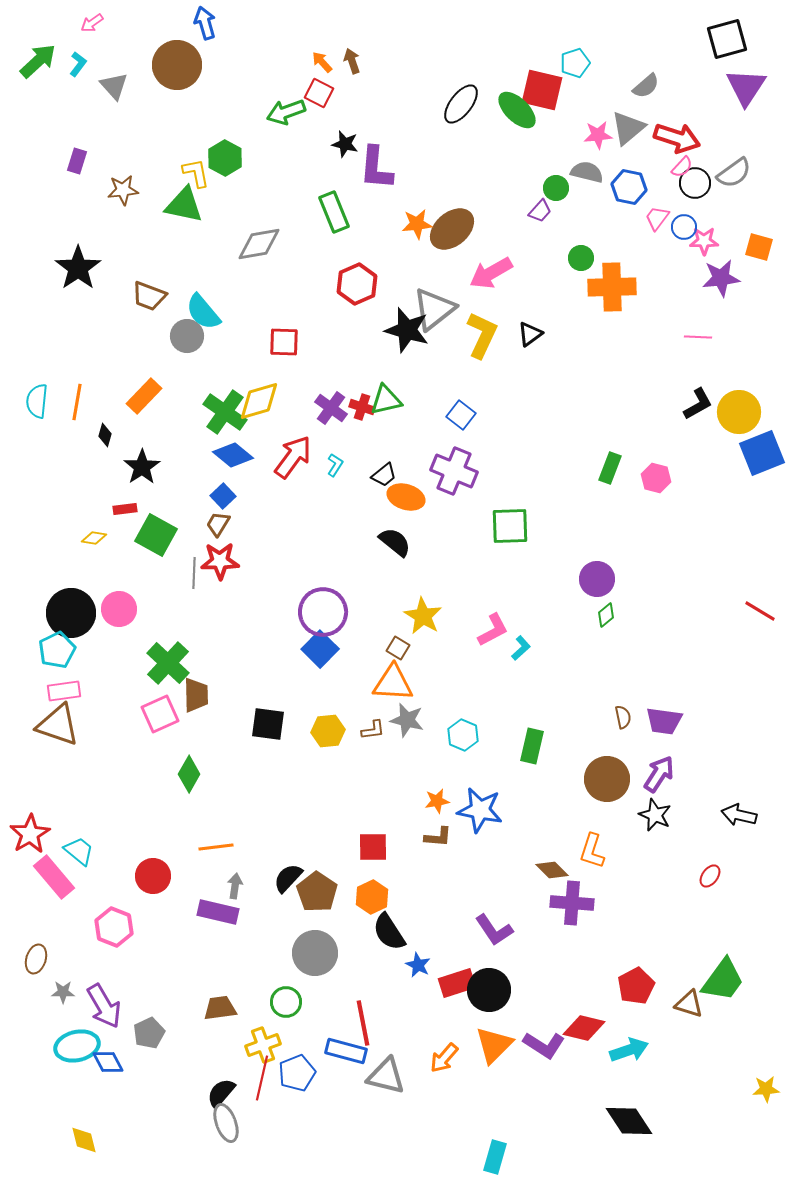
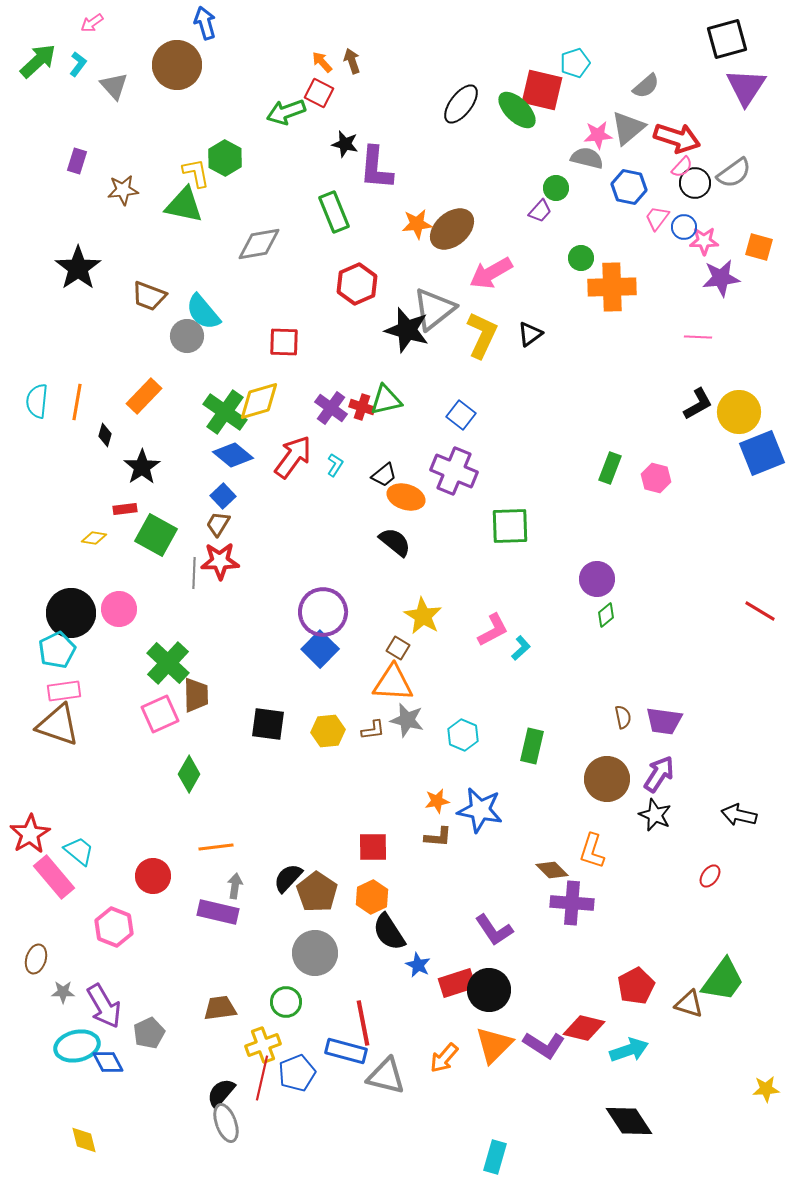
gray semicircle at (587, 172): moved 14 px up
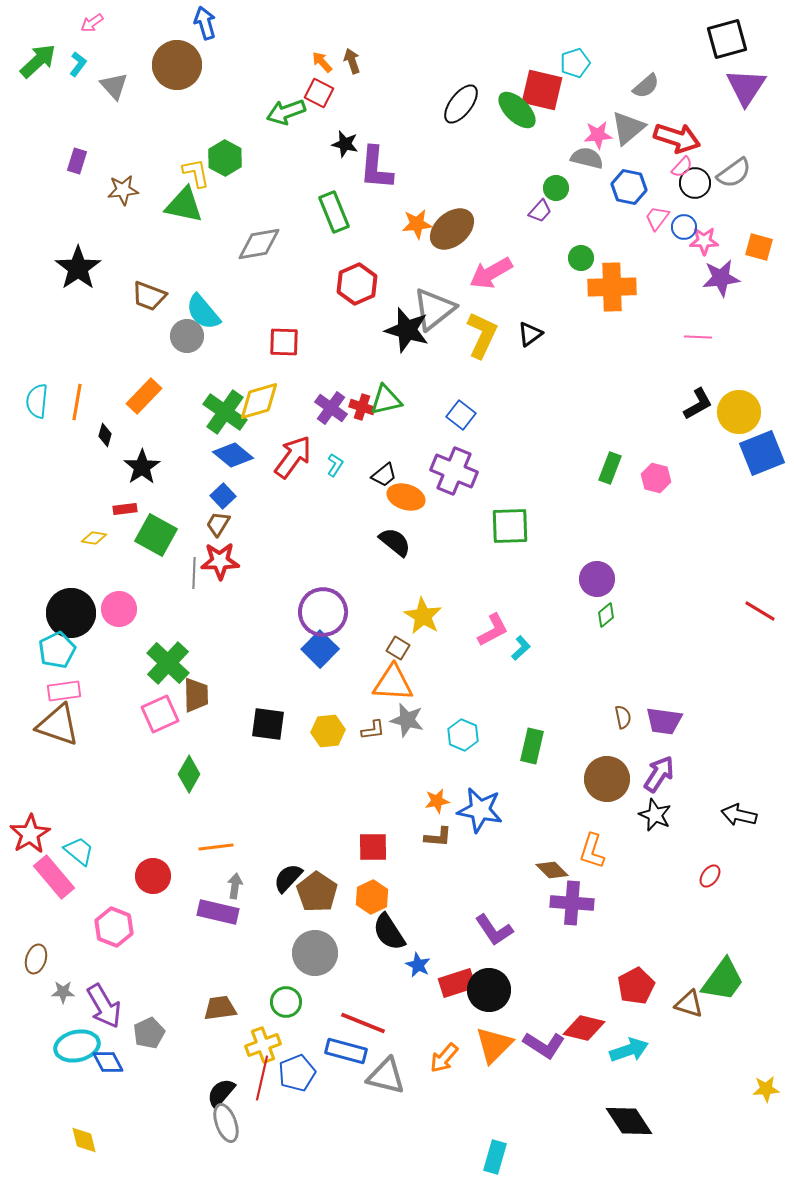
red line at (363, 1023): rotated 57 degrees counterclockwise
